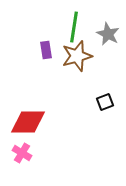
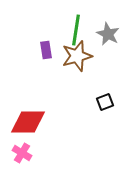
green line: moved 2 px right, 3 px down
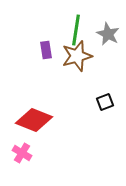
red diamond: moved 6 px right, 2 px up; rotated 21 degrees clockwise
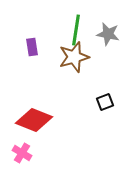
gray star: rotated 15 degrees counterclockwise
purple rectangle: moved 14 px left, 3 px up
brown star: moved 3 px left, 1 px down
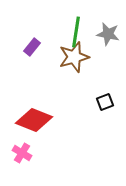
green line: moved 2 px down
purple rectangle: rotated 48 degrees clockwise
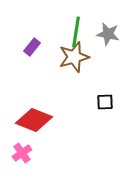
black square: rotated 18 degrees clockwise
pink cross: rotated 24 degrees clockwise
